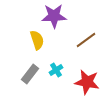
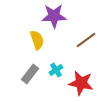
red star: moved 6 px left, 1 px down
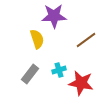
yellow semicircle: moved 1 px up
cyan cross: moved 3 px right; rotated 16 degrees clockwise
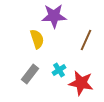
brown line: rotated 30 degrees counterclockwise
cyan cross: rotated 16 degrees counterclockwise
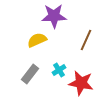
yellow semicircle: moved 1 px down; rotated 96 degrees counterclockwise
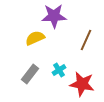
yellow semicircle: moved 2 px left, 2 px up
red star: moved 1 px right, 1 px down
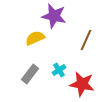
purple star: rotated 15 degrees clockwise
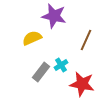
yellow semicircle: moved 3 px left
cyan cross: moved 2 px right, 5 px up
gray rectangle: moved 11 px right, 2 px up
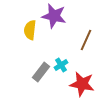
yellow semicircle: moved 2 px left, 8 px up; rotated 60 degrees counterclockwise
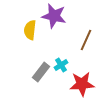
red star: rotated 15 degrees counterclockwise
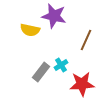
yellow semicircle: rotated 84 degrees counterclockwise
